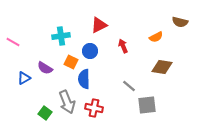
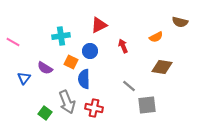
blue triangle: rotated 24 degrees counterclockwise
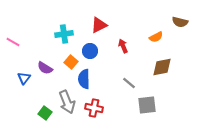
cyan cross: moved 3 px right, 2 px up
orange square: rotated 16 degrees clockwise
brown diamond: rotated 20 degrees counterclockwise
gray line: moved 3 px up
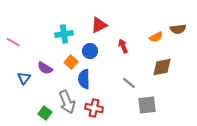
brown semicircle: moved 2 px left, 7 px down; rotated 21 degrees counterclockwise
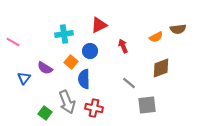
brown diamond: moved 1 px left, 1 px down; rotated 10 degrees counterclockwise
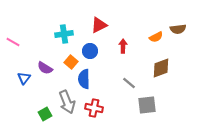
red arrow: rotated 24 degrees clockwise
green square: moved 1 px down; rotated 24 degrees clockwise
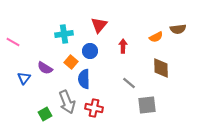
red triangle: rotated 24 degrees counterclockwise
brown diamond: rotated 70 degrees counterclockwise
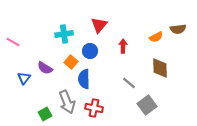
brown diamond: moved 1 px left
gray square: rotated 30 degrees counterclockwise
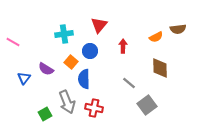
purple semicircle: moved 1 px right, 1 px down
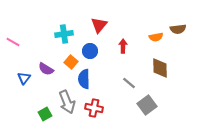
orange semicircle: rotated 16 degrees clockwise
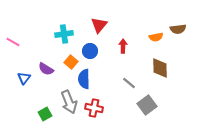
gray arrow: moved 2 px right
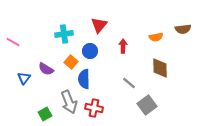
brown semicircle: moved 5 px right
